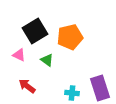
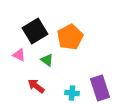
orange pentagon: rotated 15 degrees counterclockwise
red arrow: moved 9 px right
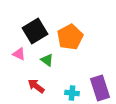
pink triangle: moved 1 px up
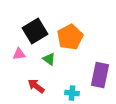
pink triangle: rotated 32 degrees counterclockwise
green triangle: moved 2 px right, 1 px up
purple rectangle: moved 13 px up; rotated 30 degrees clockwise
